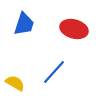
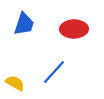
red ellipse: rotated 16 degrees counterclockwise
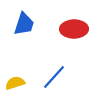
blue line: moved 5 px down
yellow semicircle: rotated 48 degrees counterclockwise
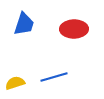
blue line: rotated 32 degrees clockwise
